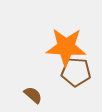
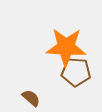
brown semicircle: moved 2 px left, 3 px down
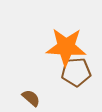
brown pentagon: rotated 8 degrees counterclockwise
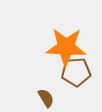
brown semicircle: moved 15 px right; rotated 18 degrees clockwise
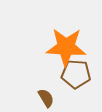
brown pentagon: moved 2 px down; rotated 8 degrees clockwise
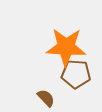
brown semicircle: rotated 12 degrees counterclockwise
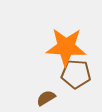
brown semicircle: rotated 78 degrees counterclockwise
